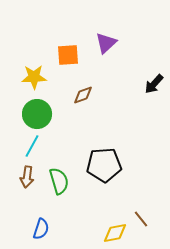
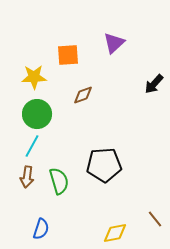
purple triangle: moved 8 px right
brown line: moved 14 px right
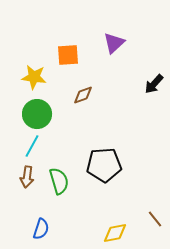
yellow star: rotated 10 degrees clockwise
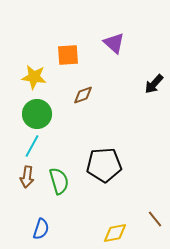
purple triangle: rotated 35 degrees counterclockwise
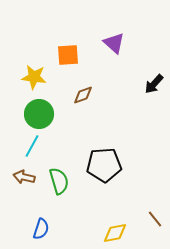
green circle: moved 2 px right
brown arrow: moved 3 px left; rotated 95 degrees clockwise
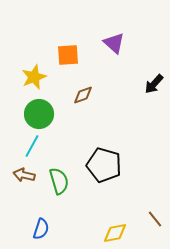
yellow star: rotated 30 degrees counterclockwise
black pentagon: rotated 20 degrees clockwise
brown arrow: moved 2 px up
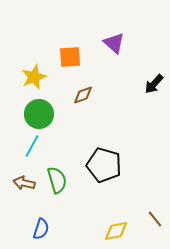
orange square: moved 2 px right, 2 px down
brown arrow: moved 8 px down
green semicircle: moved 2 px left, 1 px up
yellow diamond: moved 1 px right, 2 px up
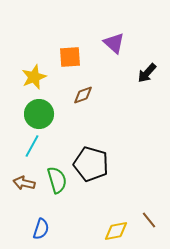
black arrow: moved 7 px left, 11 px up
black pentagon: moved 13 px left, 1 px up
brown line: moved 6 px left, 1 px down
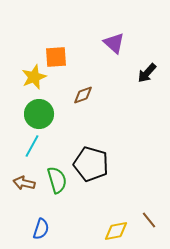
orange square: moved 14 px left
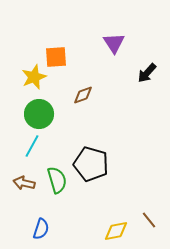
purple triangle: rotated 15 degrees clockwise
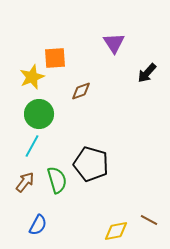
orange square: moved 1 px left, 1 px down
yellow star: moved 2 px left
brown diamond: moved 2 px left, 4 px up
brown arrow: moved 1 px right, 1 px up; rotated 115 degrees clockwise
brown line: rotated 24 degrees counterclockwise
blue semicircle: moved 3 px left, 4 px up; rotated 10 degrees clockwise
